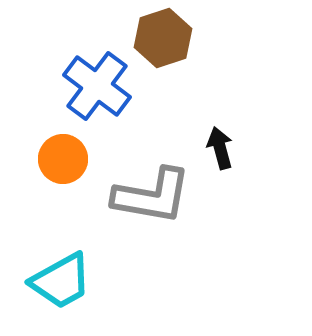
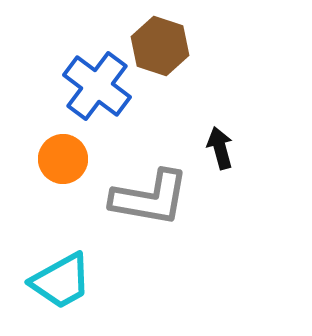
brown hexagon: moved 3 px left, 8 px down; rotated 24 degrees counterclockwise
gray L-shape: moved 2 px left, 2 px down
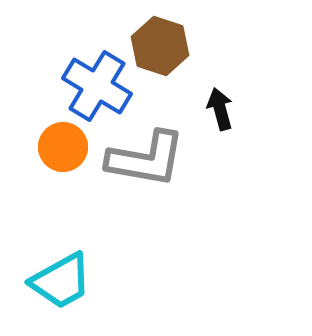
blue cross: rotated 6 degrees counterclockwise
black arrow: moved 39 px up
orange circle: moved 12 px up
gray L-shape: moved 4 px left, 39 px up
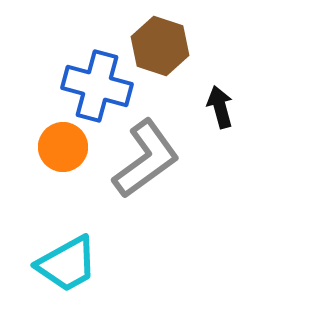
blue cross: rotated 16 degrees counterclockwise
black arrow: moved 2 px up
gray L-shape: rotated 46 degrees counterclockwise
cyan trapezoid: moved 6 px right, 17 px up
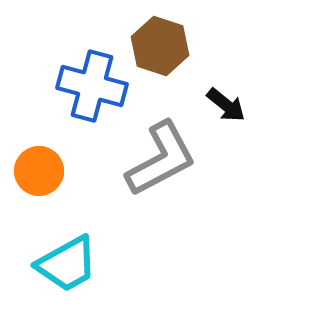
blue cross: moved 5 px left
black arrow: moved 6 px right, 2 px up; rotated 144 degrees clockwise
orange circle: moved 24 px left, 24 px down
gray L-shape: moved 15 px right; rotated 8 degrees clockwise
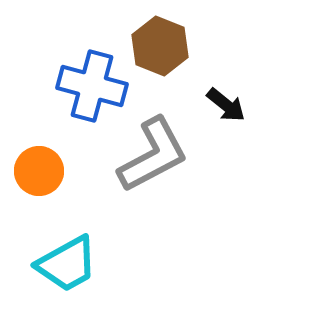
brown hexagon: rotated 4 degrees clockwise
gray L-shape: moved 8 px left, 4 px up
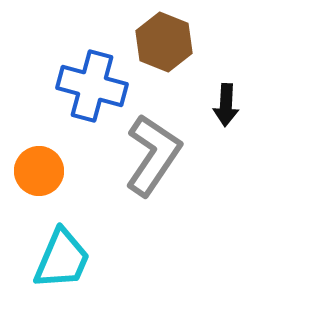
brown hexagon: moved 4 px right, 4 px up
black arrow: rotated 54 degrees clockwise
gray L-shape: rotated 28 degrees counterclockwise
cyan trapezoid: moved 5 px left, 5 px up; rotated 38 degrees counterclockwise
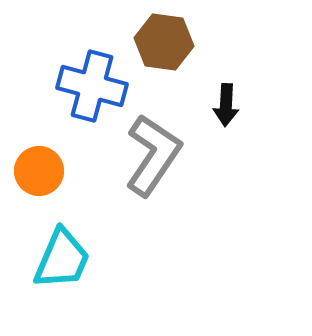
brown hexagon: rotated 14 degrees counterclockwise
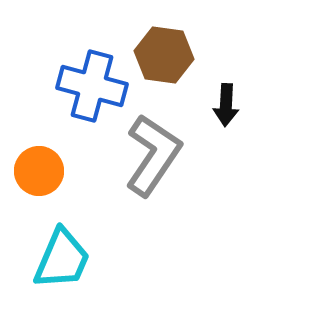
brown hexagon: moved 13 px down
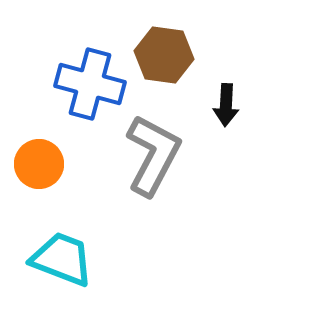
blue cross: moved 2 px left, 2 px up
gray L-shape: rotated 6 degrees counterclockwise
orange circle: moved 7 px up
cyan trapezoid: rotated 92 degrees counterclockwise
